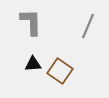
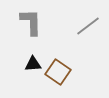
gray line: rotated 30 degrees clockwise
brown square: moved 2 px left, 1 px down
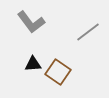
gray L-shape: rotated 144 degrees clockwise
gray line: moved 6 px down
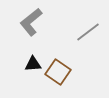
gray L-shape: rotated 88 degrees clockwise
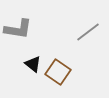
gray L-shape: moved 13 px left, 7 px down; rotated 132 degrees counterclockwise
black triangle: rotated 42 degrees clockwise
